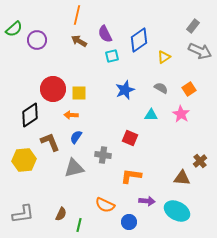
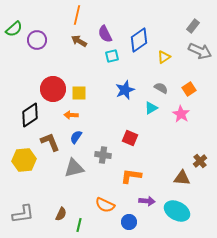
cyan triangle: moved 7 px up; rotated 32 degrees counterclockwise
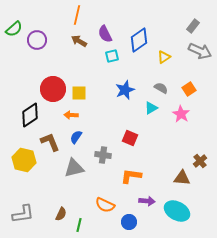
yellow hexagon: rotated 20 degrees clockwise
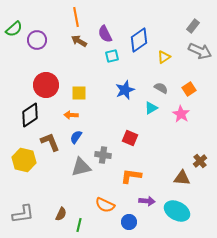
orange line: moved 1 px left, 2 px down; rotated 24 degrees counterclockwise
red circle: moved 7 px left, 4 px up
gray triangle: moved 7 px right, 1 px up
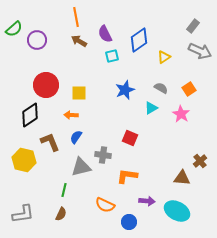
orange L-shape: moved 4 px left
green line: moved 15 px left, 35 px up
